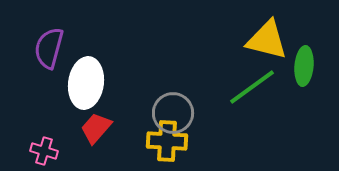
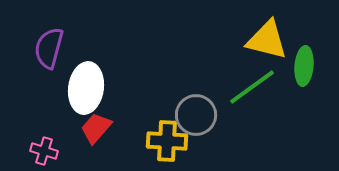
white ellipse: moved 5 px down
gray circle: moved 23 px right, 2 px down
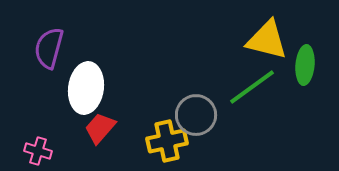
green ellipse: moved 1 px right, 1 px up
red trapezoid: moved 4 px right
yellow cross: rotated 15 degrees counterclockwise
pink cross: moved 6 px left
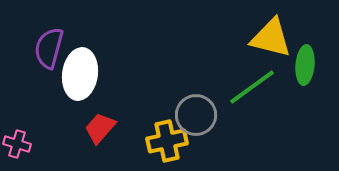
yellow triangle: moved 4 px right, 2 px up
white ellipse: moved 6 px left, 14 px up
pink cross: moved 21 px left, 7 px up
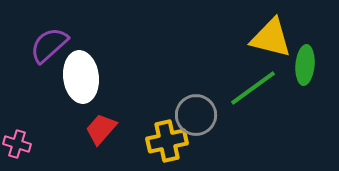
purple semicircle: moved 3 px up; rotated 33 degrees clockwise
white ellipse: moved 1 px right, 3 px down; rotated 15 degrees counterclockwise
green line: moved 1 px right, 1 px down
red trapezoid: moved 1 px right, 1 px down
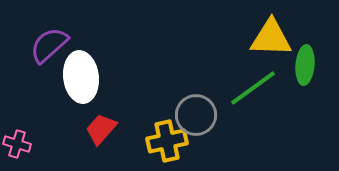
yellow triangle: rotated 12 degrees counterclockwise
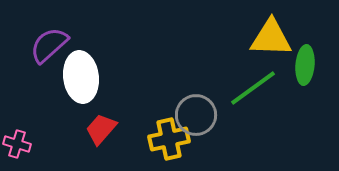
yellow cross: moved 2 px right, 2 px up
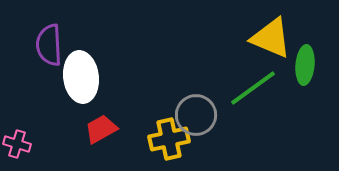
yellow triangle: rotated 21 degrees clockwise
purple semicircle: rotated 51 degrees counterclockwise
red trapezoid: rotated 20 degrees clockwise
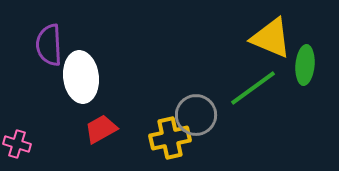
yellow cross: moved 1 px right, 1 px up
